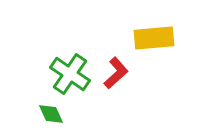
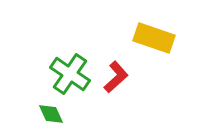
yellow rectangle: rotated 24 degrees clockwise
red L-shape: moved 4 px down
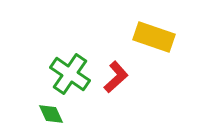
yellow rectangle: moved 1 px up
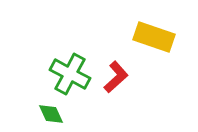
green cross: rotated 6 degrees counterclockwise
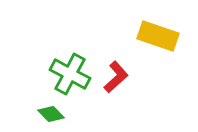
yellow rectangle: moved 4 px right, 1 px up
green diamond: rotated 20 degrees counterclockwise
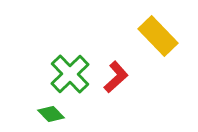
yellow rectangle: rotated 27 degrees clockwise
green cross: rotated 18 degrees clockwise
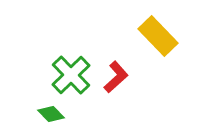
green cross: moved 1 px right, 1 px down
